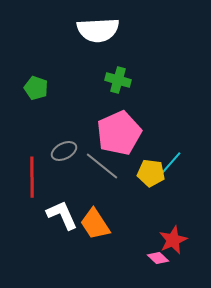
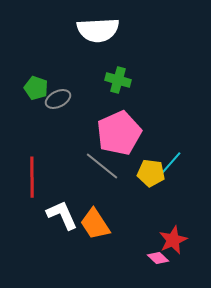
gray ellipse: moved 6 px left, 52 px up
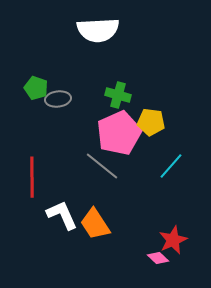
green cross: moved 15 px down
gray ellipse: rotated 20 degrees clockwise
cyan line: moved 1 px right, 2 px down
yellow pentagon: moved 51 px up
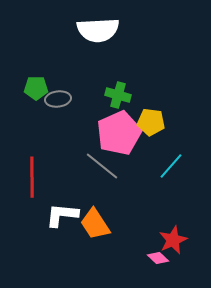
green pentagon: rotated 20 degrees counterclockwise
white L-shape: rotated 60 degrees counterclockwise
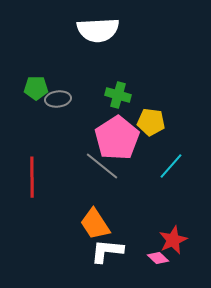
pink pentagon: moved 2 px left, 5 px down; rotated 9 degrees counterclockwise
white L-shape: moved 45 px right, 36 px down
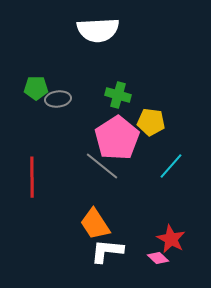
red star: moved 2 px left, 1 px up; rotated 20 degrees counterclockwise
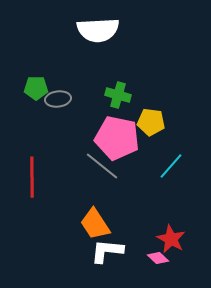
pink pentagon: rotated 27 degrees counterclockwise
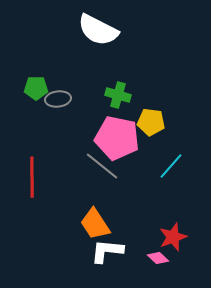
white semicircle: rotated 30 degrees clockwise
red star: moved 2 px right, 2 px up; rotated 24 degrees clockwise
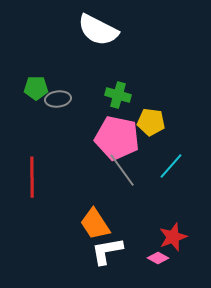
gray line: moved 20 px right, 4 px down; rotated 15 degrees clockwise
white L-shape: rotated 16 degrees counterclockwise
pink diamond: rotated 15 degrees counterclockwise
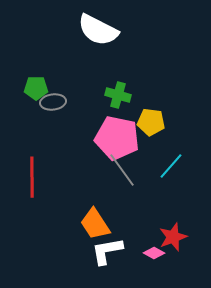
gray ellipse: moved 5 px left, 3 px down
pink diamond: moved 4 px left, 5 px up
